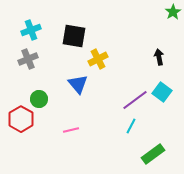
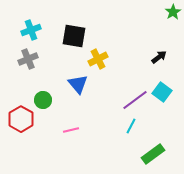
black arrow: rotated 63 degrees clockwise
green circle: moved 4 px right, 1 px down
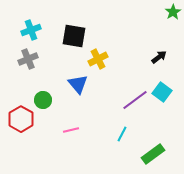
cyan line: moved 9 px left, 8 px down
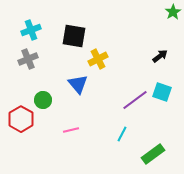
black arrow: moved 1 px right, 1 px up
cyan square: rotated 18 degrees counterclockwise
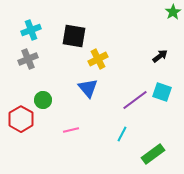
blue triangle: moved 10 px right, 4 px down
